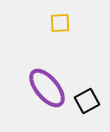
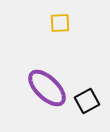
purple ellipse: rotated 6 degrees counterclockwise
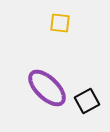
yellow square: rotated 10 degrees clockwise
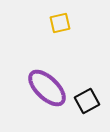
yellow square: rotated 20 degrees counterclockwise
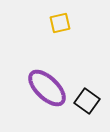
black square: rotated 25 degrees counterclockwise
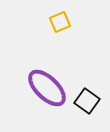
yellow square: moved 1 px up; rotated 10 degrees counterclockwise
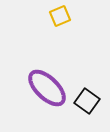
yellow square: moved 6 px up
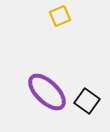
purple ellipse: moved 4 px down
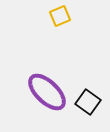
black square: moved 1 px right, 1 px down
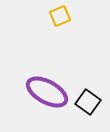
purple ellipse: rotated 15 degrees counterclockwise
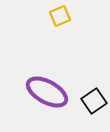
black square: moved 6 px right, 1 px up; rotated 20 degrees clockwise
